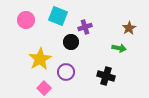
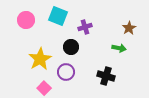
black circle: moved 5 px down
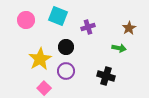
purple cross: moved 3 px right
black circle: moved 5 px left
purple circle: moved 1 px up
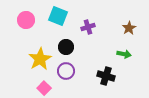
green arrow: moved 5 px right, 6 px down
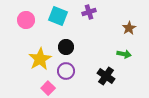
purple cross: moved 1 px right, 15 px up
black cross: rotated 18 degrees clockwise
pink square: moved 4 px right
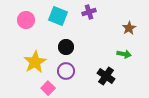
yellow star: moved 5 px left, 3 px down
